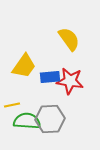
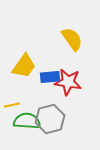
yellow semicircle: moved 3 px right
red star: moved 2 px left, 1 px down
gray hexagon: rotated 12 degrees counterclockwise
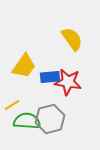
yellow line: rotated 21 degrees counterclockwise
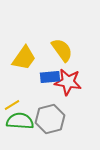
yellow semicircle: moved 10 px left, 11 px down
yellow trapezoid: moved 8 px up
green semicircle: moved 7 px left
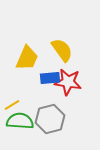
yellow trapezoid: moved 3 px right; rotated 12 degrees counterclockwise
blue rectangle: moved 1 px down
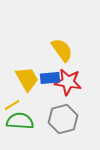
yellow trapezoid: moved 21 px down; rotated 52 degrees counterclockwise
gray hexagon: moved 13 px right
